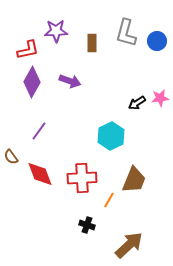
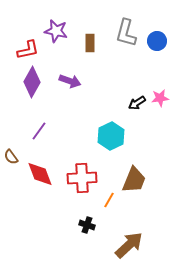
purple star: rotated 15 degrees clockwise
brown rectangle: moved 2 px left
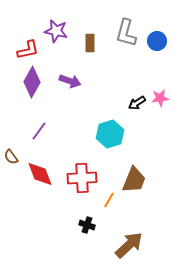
cyan hexagon: moved 1 px left, 2 px up; rotated 8 degrees clockwise
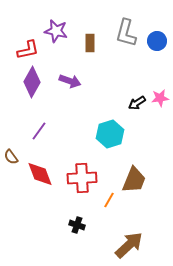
black cross: moved 10 px left
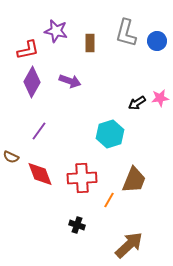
brown semicircle: rotated 28 degrees counterclockwise
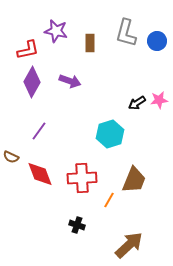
pink star: moved 1 px left, 2 px down
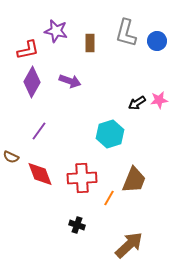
orange line: moved 2 px up
